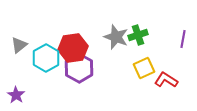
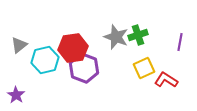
purple line: moved 3 px left, 3 px down
cyan hexagon: moved 1 px left, 2 px down; rotated 16 degrees clockwise
purple hexagon: moved 5 px right; rotated 8 degrees counterclockwise
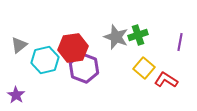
yellow square: rotated 25 degrees counterclockwise
